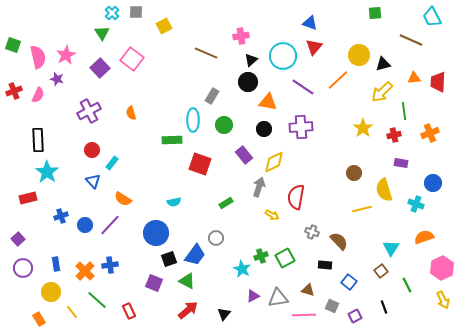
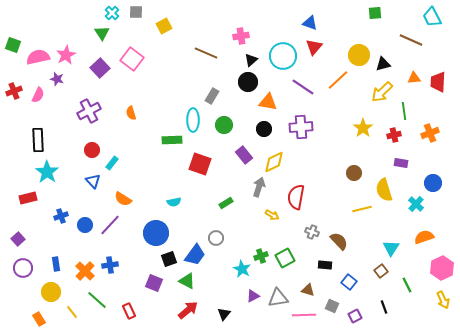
pink semicircle at (38, 57): rotated 90 degrees counterclockwise
cyan cross at (416, 204): rotated 21 degrees clockwise
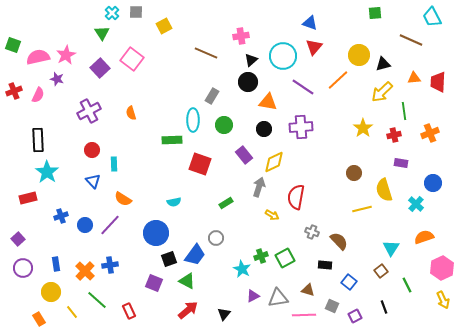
cyan rectangle at (112, 163): moved 2 px right, 1 px down; rotated 40 degrees counterclockwise
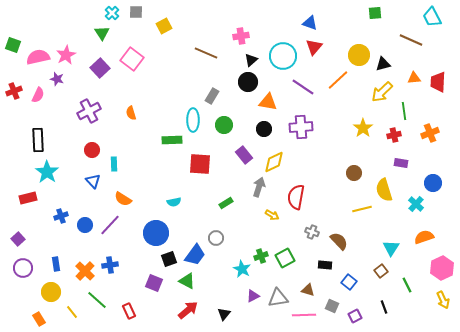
red square at (200, 164): rotated 15 degrees counterclockwise
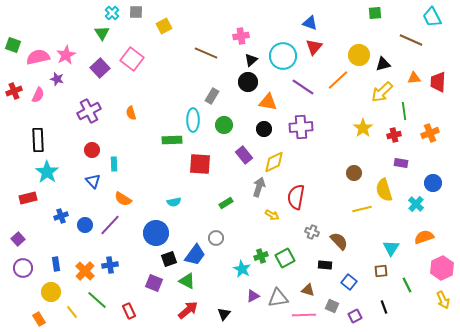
brown square at (381, 271): rotated 32 degrees clockwise
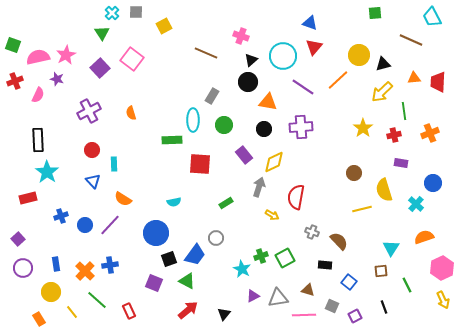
pink cross at (241, 36): rotated 28 degrees clockwise
red cross at (14, 91): moved 1 px right, 10 px up
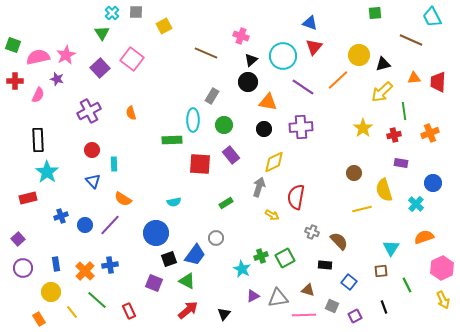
red cross at (15, 81): rotated 21 degrees clockwise
purple rectangle at (244, 155): moved 13 px left
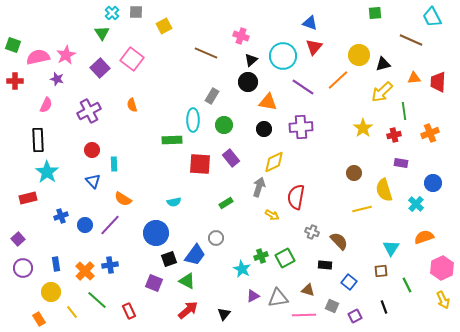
pink semicircle at (38, 95): moved 8 px right, 10 px down
orange semicircle at (131, 113): moved 1 px right, 8 px up
purple rectangle at (231, 155): moved 3 px down
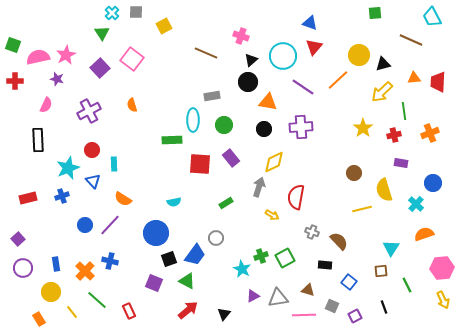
gray rectangle at (212, 96): rotated 49 degrees clockwise
cyan star at (47, 172): moved 21 px right, 4 px up; rotated 15 degrees clockwise
blue cross at (61, 216): moved 1 px right, 20 px up
orange semicircle at (424, 237): moved 3 px up
blue cross at (110, 265): moved 4 px up; rotated 21 degrees clockwise
pink hexagon at (442, 268): rotated 20 degrees clockwise
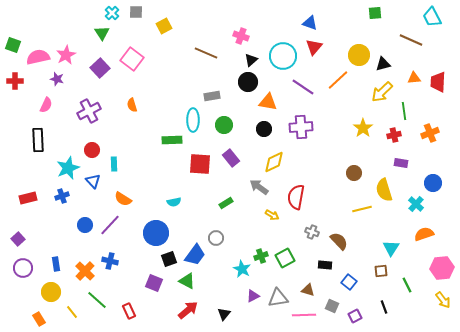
gray arrow at (259, 187): rotated 72 degrees counterclockwise
yellow arrow at (443, 300): rotated 12 degrees counterclockwise
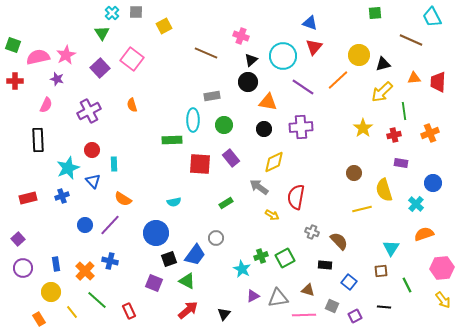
black line at (384, 307): rotated 64 degrees counterclockwise
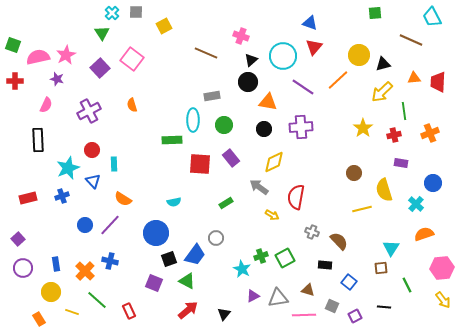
brown square at (381, 271): moved 3 px up
yellow line at (72, 312): rotated 32 degrees counterclockwise
